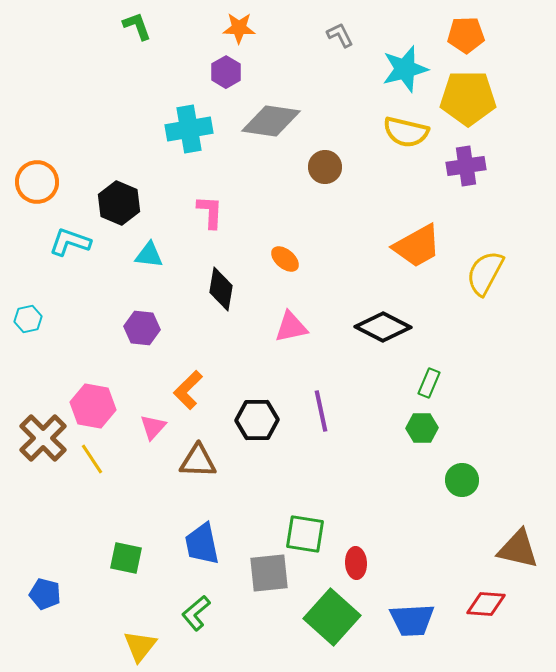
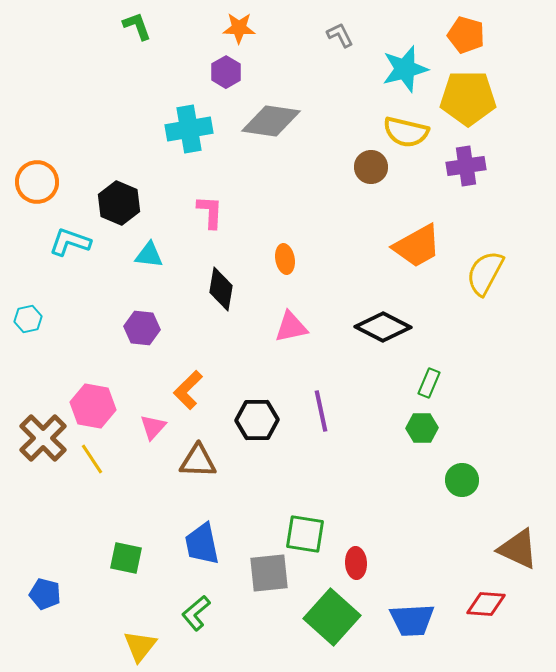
orange pentagon at (466, 35): rotated 18 degrees clockwise
brown circle at (325, 167): moved 46 px right
orange ellipse at (285, 259): rotated 40 degrees clockwise
brown triangle at (518, 549): rotated 12 degrees clockwise
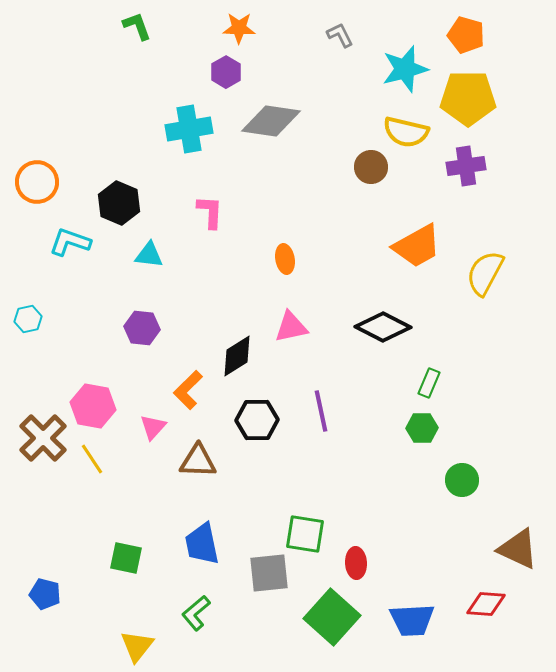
black diamond at (221, 289): moved 16 px right, 67 px down; rotated 48 degrees clockwise
yellow triangle at (140, 646): moved 3 px left
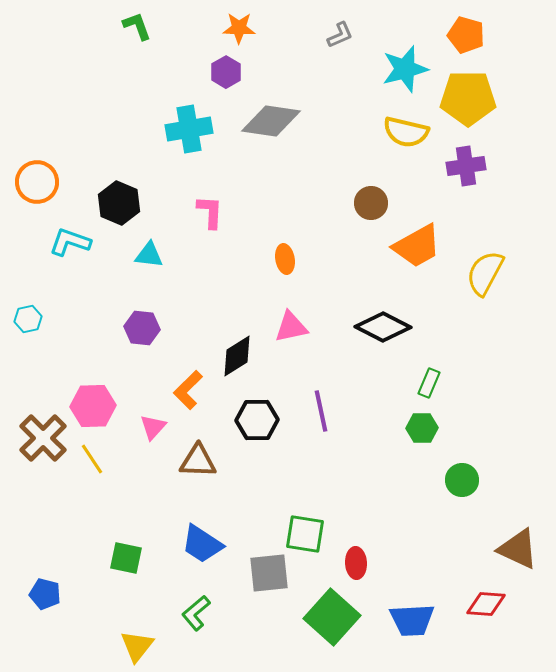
gray L-shape at (340, 35): rotated 92 degrees clockwise
brown circle at (371, 167): moved 36 px down
pink hexagon at (93, 406): rotated 12 degrees counterclockwise
blue trapezoid at (202, 544): rotated 45 degrees counterclockwise
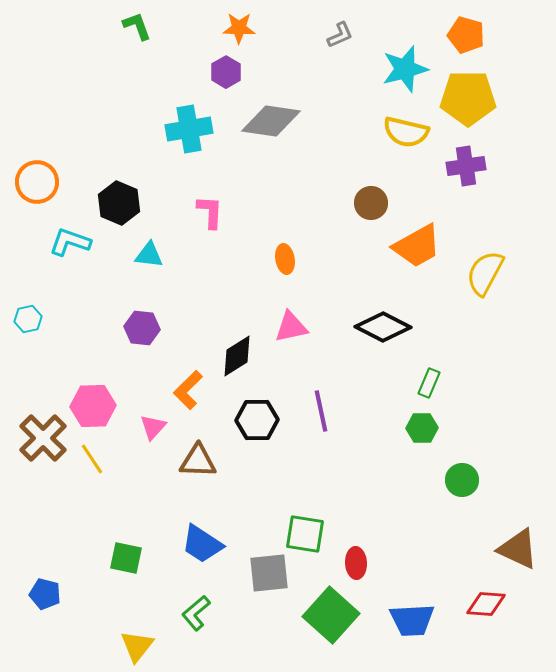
green square at (332, 617): moved 1 px left, 2 px up
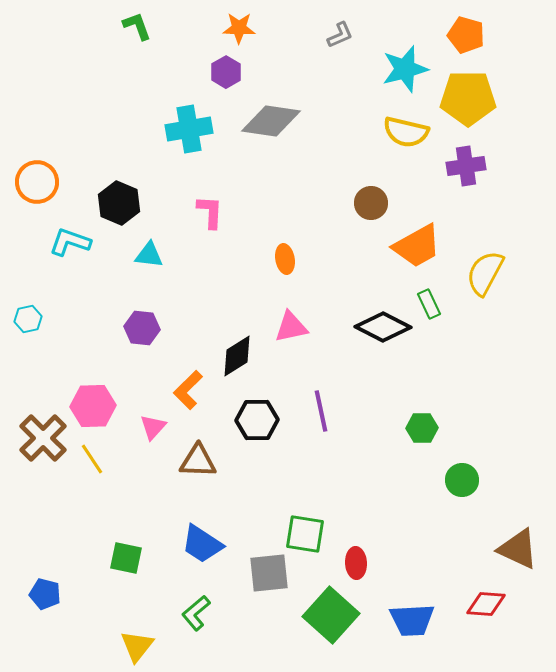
green rectangle at (429, 383): moved 79 px up; rotated 48 degrees counterclockwise
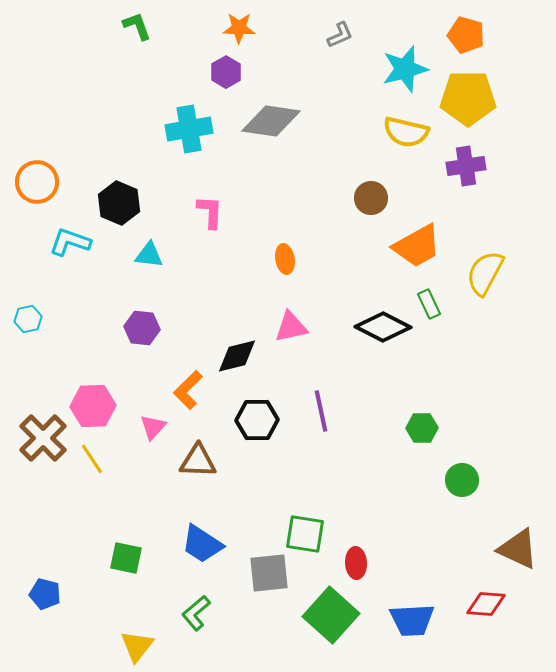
brown circle at (371, 203): moved 5 px up
black diamond at (237, 356): rotated 18 degrees clockwise
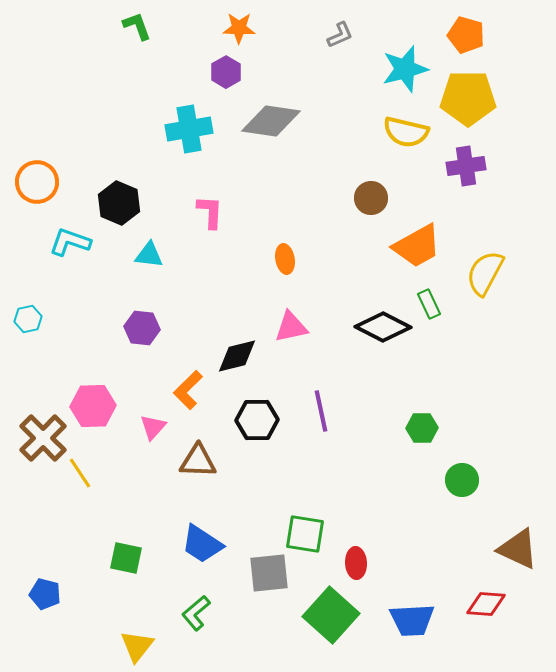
yellow line at (92, 459): moved 12 px left, 14 px down
